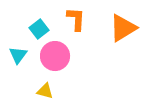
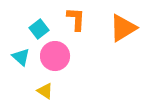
cyan triangle: moved 3 px right, 2 px down; rotated 24 degrees counterclockwise
yellow triangle: rotated 18 degrees clockwise
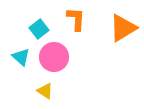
pink circle: moved 1 px left, 1 px down
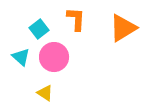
yellow triangle: moved 2 px down
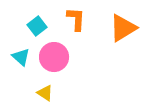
cyan square: moved 2 px left, 3 px up
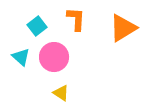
yellow triangle: moved 16 px right
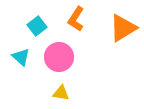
orange L-shape: rotated 150 degrees counterclockwise
pink circle: moved 5 px right
yellow triangle: rotated 24 degrees counterclockwise
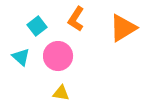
pink circle: moved 1 px left, 1 px up
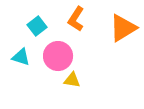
cyan triangle: rotated 24 degrees counterclockwise
yellow triangle: moved 11 px right, 13 px up
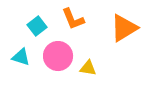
orange L-shape: moved 3 px left; rotated 55 degrees counterclockwise
orange triangle: moved 1 px right
yellow triangle: moved 16 px right, 12 px up
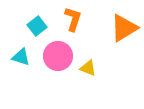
orange L-shape: rotated 140 degrees counterclockwise
yellow triangle: rotated 12 degrees clockwise
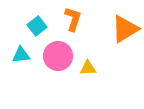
orange triangle: moved 1 px right, 1 px down
cyan triangle: moved 2 px up; rotated 24 degrees counterclockwise
yellow triangle: rotated 24 degrees counterclockwise
